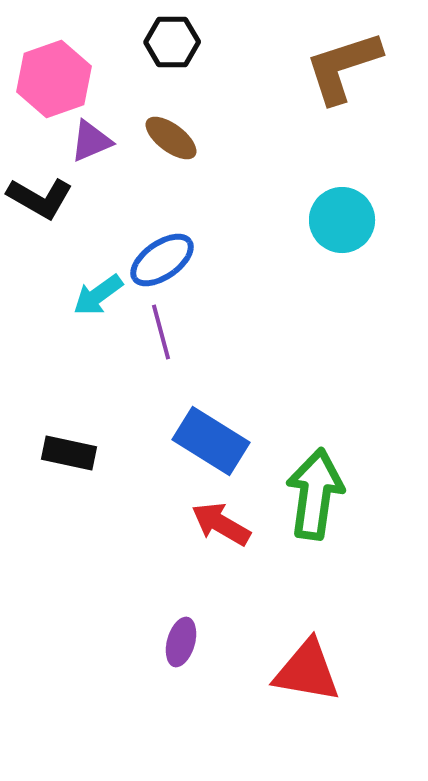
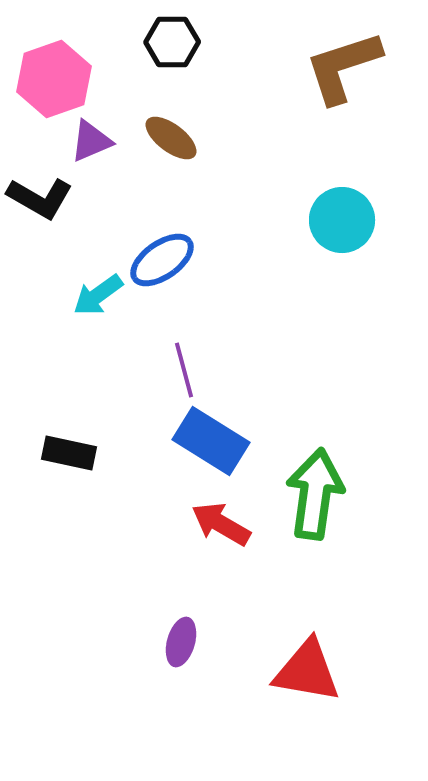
purple line: moved 23 px right, 38 px down
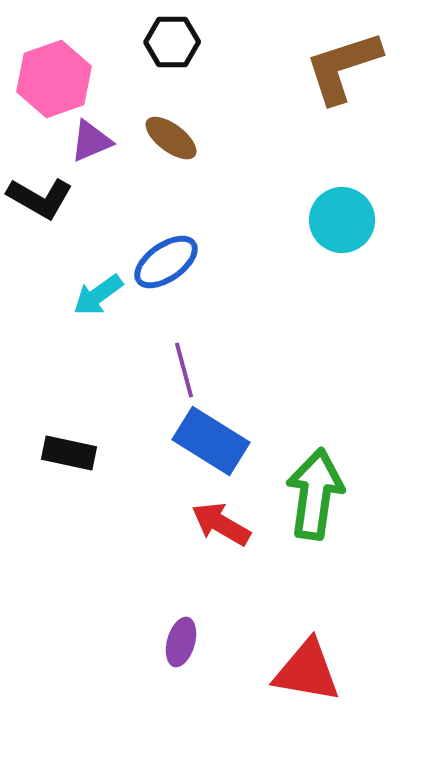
blue ellipse: moved 4 px right, 2 px down
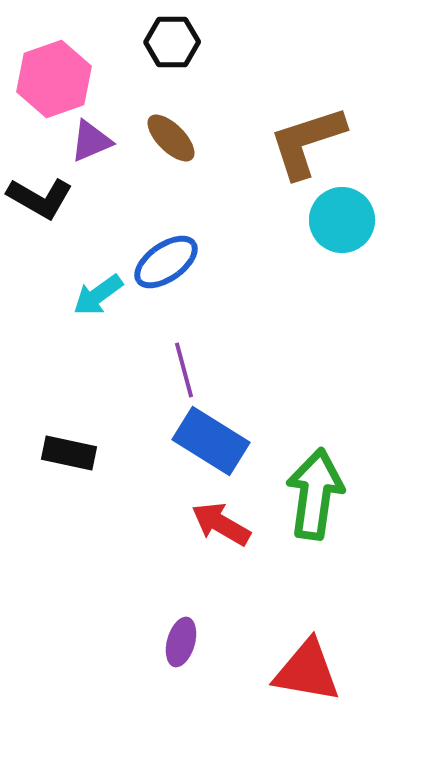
brown L-shape: moved 36 px left, 75 px down
brown ellipse: rotated 8 degrees clockwise
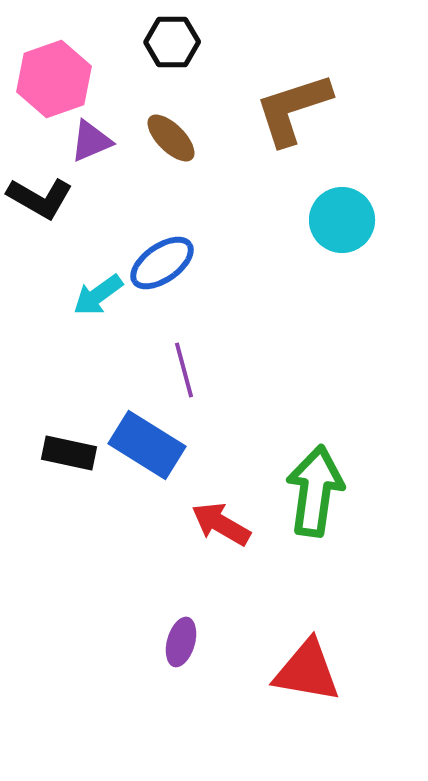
brown L-shape: moved 14 px left, 33 px up
blue ellipse: moved 4 px left, 1 px down
blue rectangle: moved 64 px left, 4 px down
green arrow: moved 3 px up
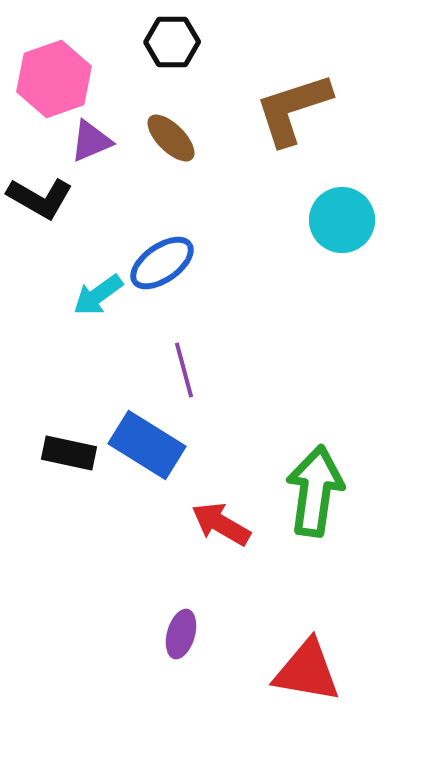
purple ellipse: moved 8 px up
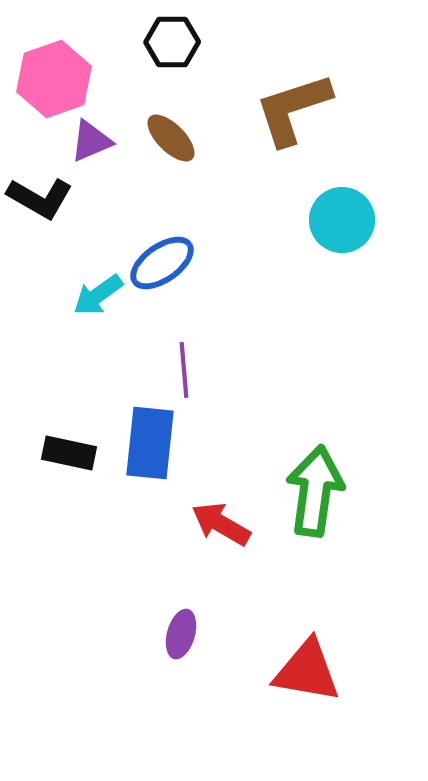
purple line: rotated 10 degrees clockwise
blue rectangle: moved 3 px right, 2 px up; rotated 64 degrees clockwise
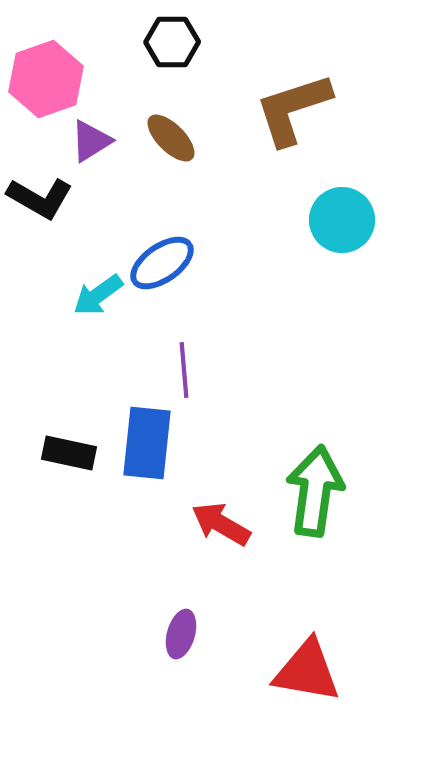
pink hexagon: moved 8 px left
purple triangle: rotated 9 degrees counterclockwise
blue rectangle: moved 3 px left
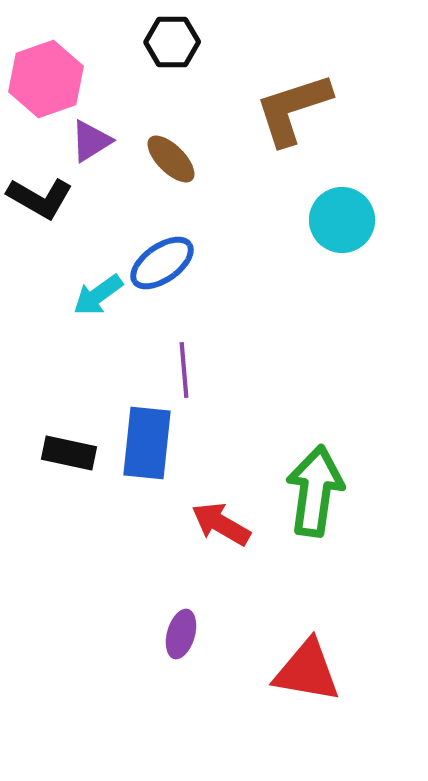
brown ellipse: moved 21 px down
